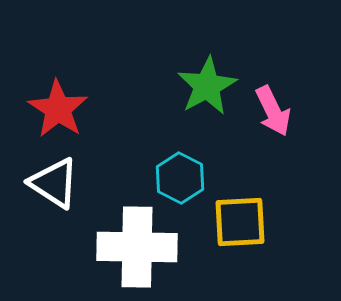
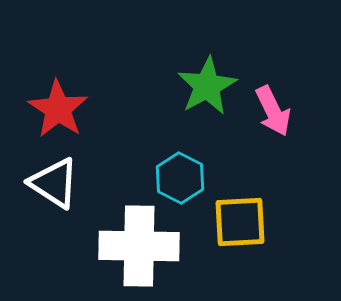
white cross: moved 2 px right, 1 px up
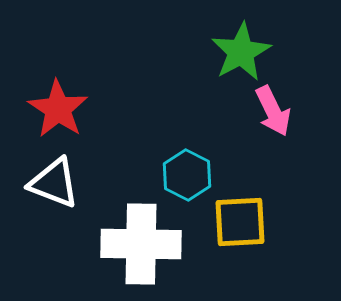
green star: moved 34 px right, 34 px up
cyan hexagon: moved 7 px right, 3 px up
white triangle: rotated 12 degrees counterclockwise
white cross: moved 2 px right, 2 px up
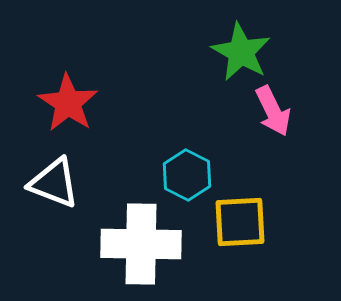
green star: rotated 14 degrees counterclockwise
red star: moved 10 px right, 6 px up
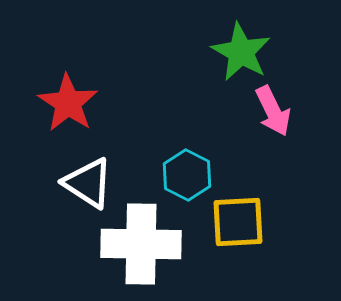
white triangle: moved 34 px right; rotated 12 degrees clockwise
yellow square: moved 2 px left
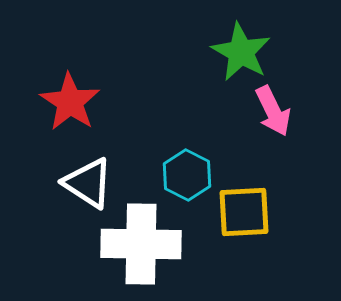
red star: moved 2 px right, 1 px up
yellow square: moved 6 px right, 10 px up
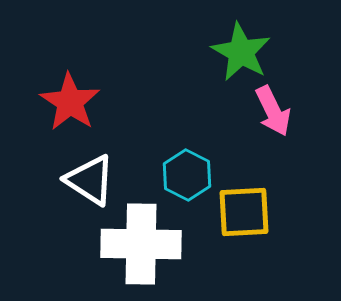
white triangle: moved 2 px right, 3 px up
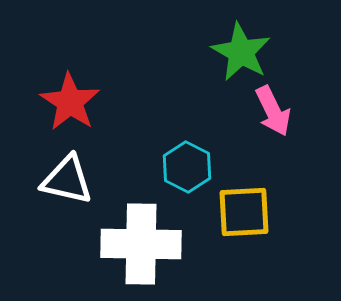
cyan hexagon: moved 8 px up
white triangle: moved 23 px left; rotated 20 degrees counterclockwise
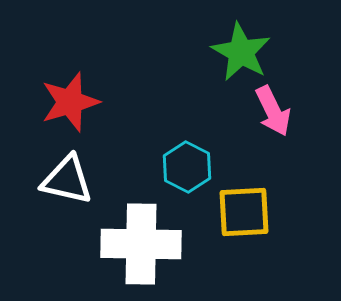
red star: rotated 22 degrees clockwise
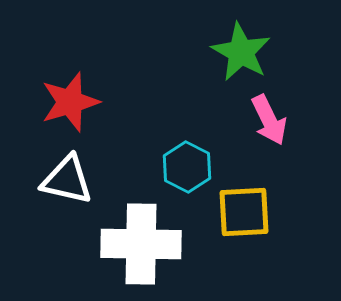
pink arrow: moved 4 px left, 9 px down
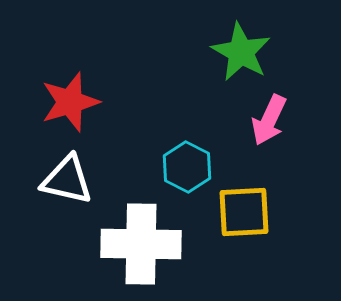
pink arrow: rotated 51 degrees clockwise
